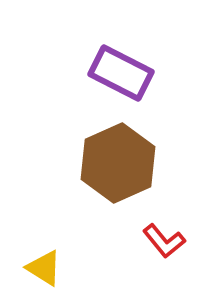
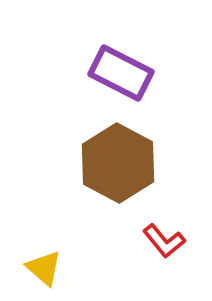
brown hexagon: rotated 8 degrees counterclockwise
yellow triangle: rotated 9 degrees clockwise
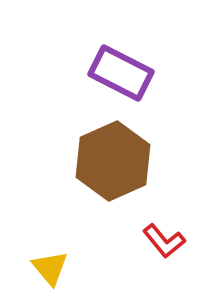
brown hexagon: moved 5 px left, 2 px up; rotated 8 degrees clockwise
yellow triangle: moved 6 px right; rotated 9 degrees clockwise
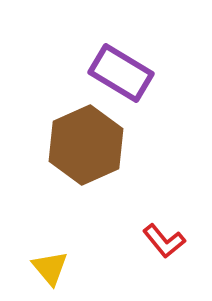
purple rectangle: rotated 4 degrees clockwise
brown hexagon: moved 27 px left, 16 px up
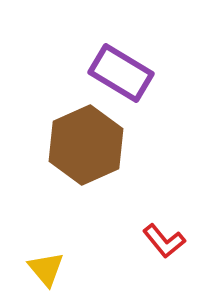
yellow triangle: moved 4 px left, 1 px down
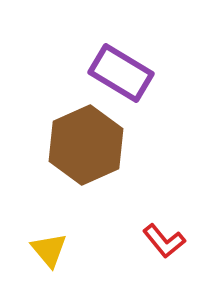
yellow triangle: moved 3 px right, 19 px up
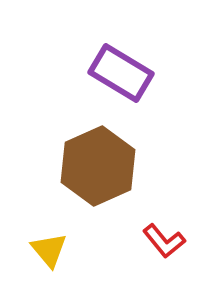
brown hexagon: moved 12 px right, 21 px down
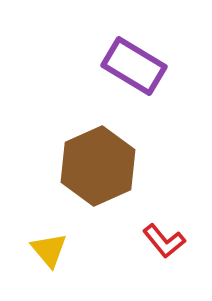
purple rectangle: moved 13 px right, 7 px up
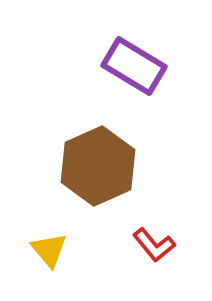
red L-shape: moved 10 px left, 4 px down
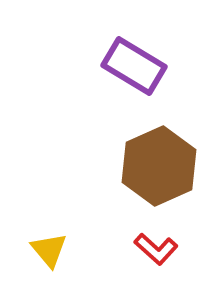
brown hexagon: moved 61 px right
red L-shape: moved 2 px right, 4 px down; rotated 9 degrees counterclockwise
